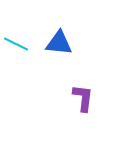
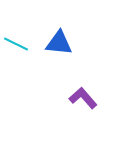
purple L-shape: rotated 48 degrees counterclockwise
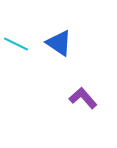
blue triangle: rotated 28 degrees clockwise
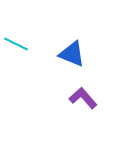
blue triangle: moved 13 px right, 11 px down; rotated 12 degrees counterclockwise
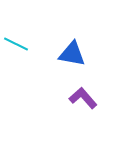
blue triangle: rotated 12 degrees counterclockwise
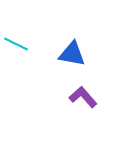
purple L-shape: moved 1 px up
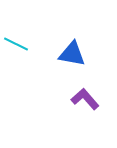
purple L-shape: moved 2 px right, 2 px down
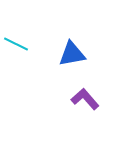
blue triangle: rotated 20 degrees counterclockwise
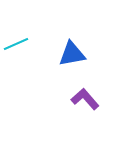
cyan line: rotated 50 degrees counterclockwise
